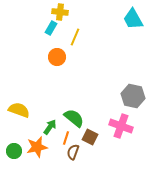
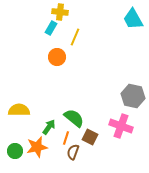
yellow semicircle: rotated 20 degrees counterclockwise
green arrow: moved 1 px left
green circle: moved 1 px right
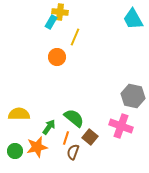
cyan rectangle: moved 6 px up
yellow semicircle: moved 4 px down
brown square: rotated 14 degrees clockwise
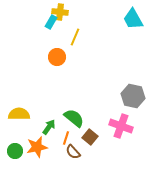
brown semicircle: rotated 63 degrees counterclockwise
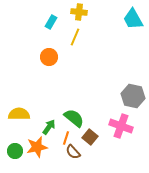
yellow cross: moved 19 px right
orange circle: moved 8 px left
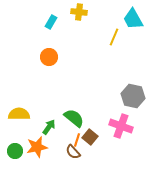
yellow line: moved 39 px right
orange line: moved 11 px right, 2 px down
